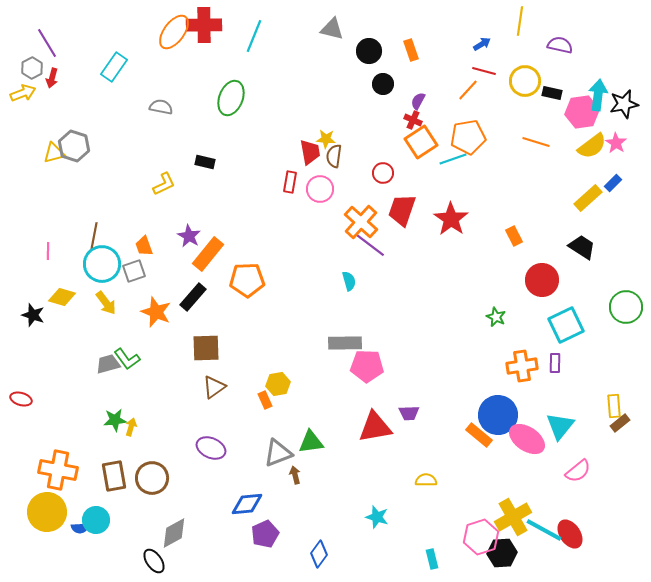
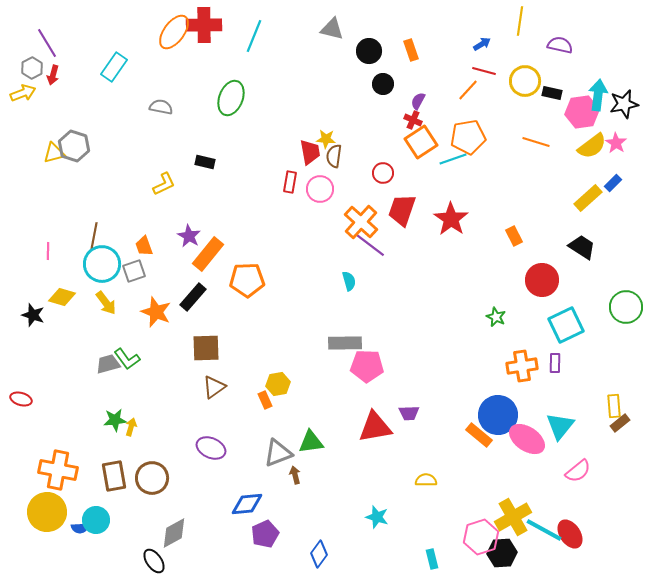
red arrow at (52, 78): moved 1 px right, 3 px up
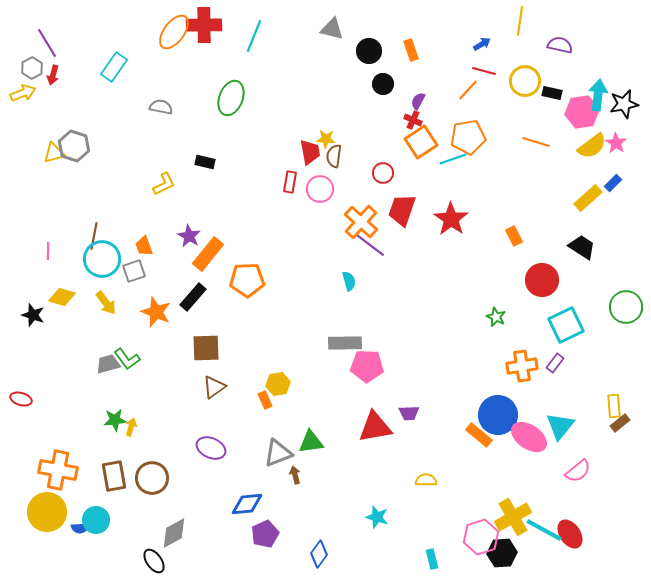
cyan circle at (102, 264): moved 5 px up
purple rectangle at (555, 363): rotated 36 degrees clockwise
pink ellipse at (527, 439): moved 2 px right, 2 px up
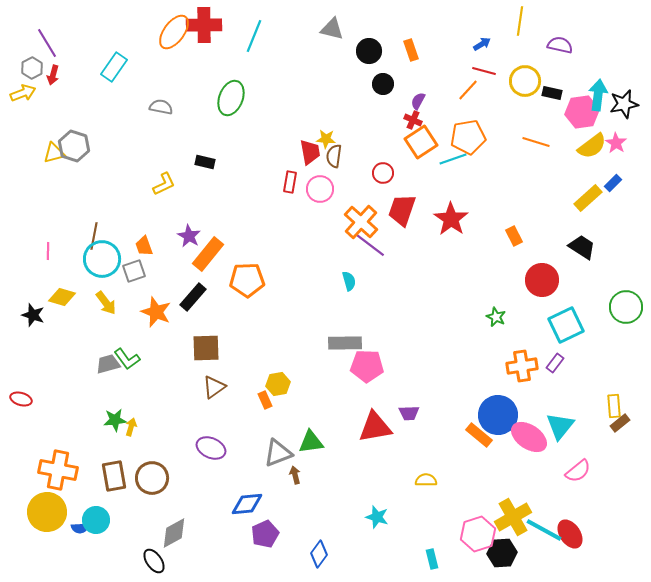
pink hexagon at (481, 537): moved 3 px left, 3 px up
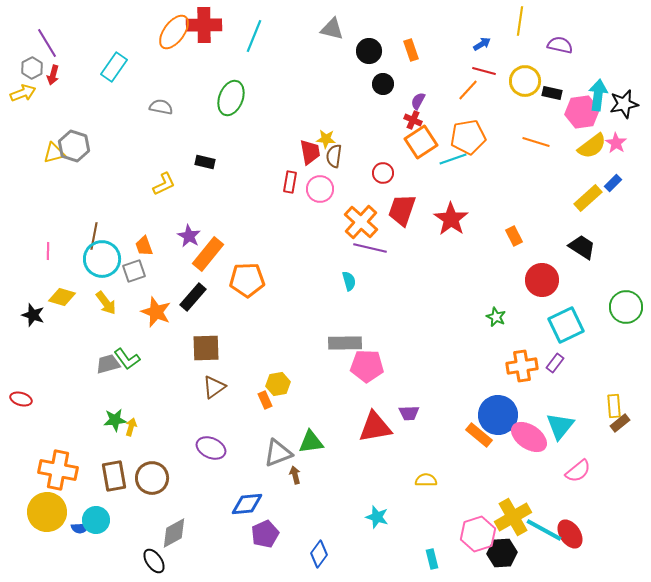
purple line at (370, 245): moved 3 px down; rotated 24 degrees counterclockwise
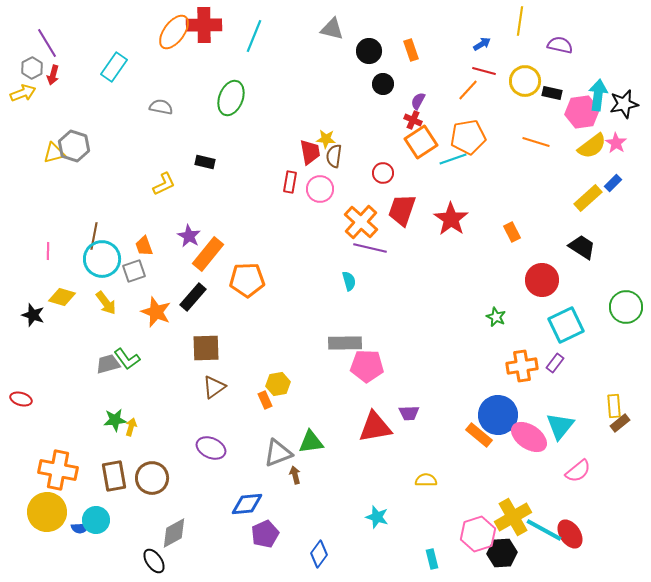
orange rectangle at (514, 236): moved 2 px left, 4 px up
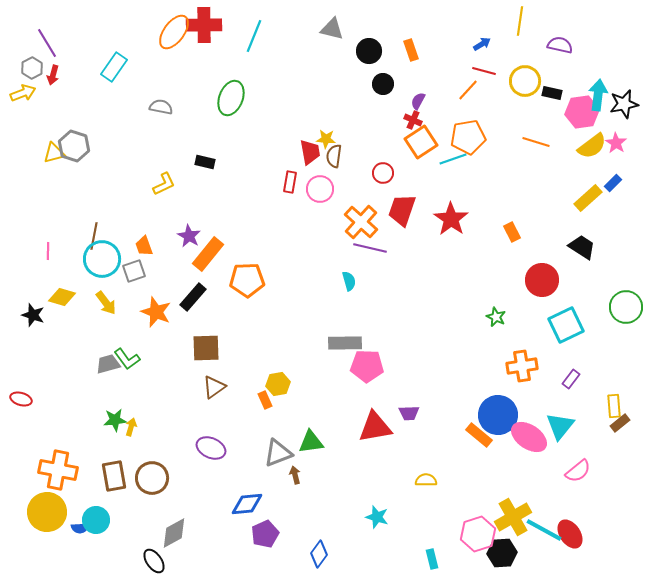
purple rectangle at (555, 363): moved 16 px right, 16 px down
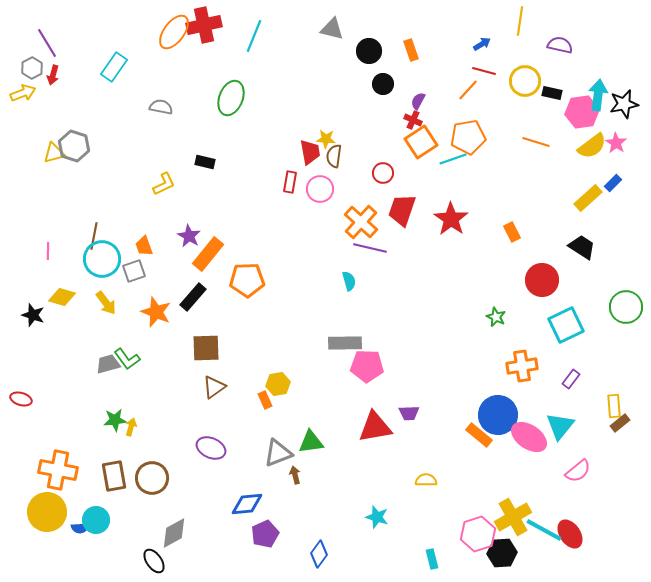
red cross at (204, 25): rotated 12 degrees counterclockwise
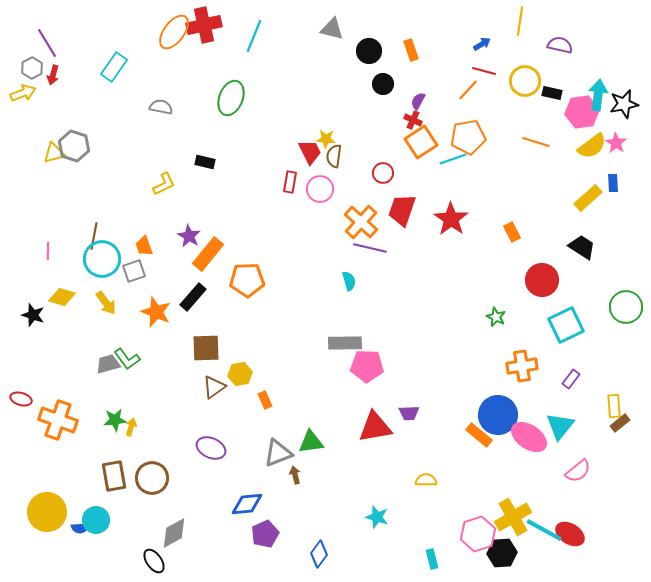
red trapezoid at (310, 152): rotated 16 degrees counterclockwise
blue rectangle at (613, 183): rotated 48 degrees counterclockwise
yellow hexagon at (278, 384): moved 38 px left, 10 px up
orange cross at (58, 470): moved 50 px up; rotated 9 degrees clockwise
red ellipse at (570, 534): rotated 24 degrees counterclockwise
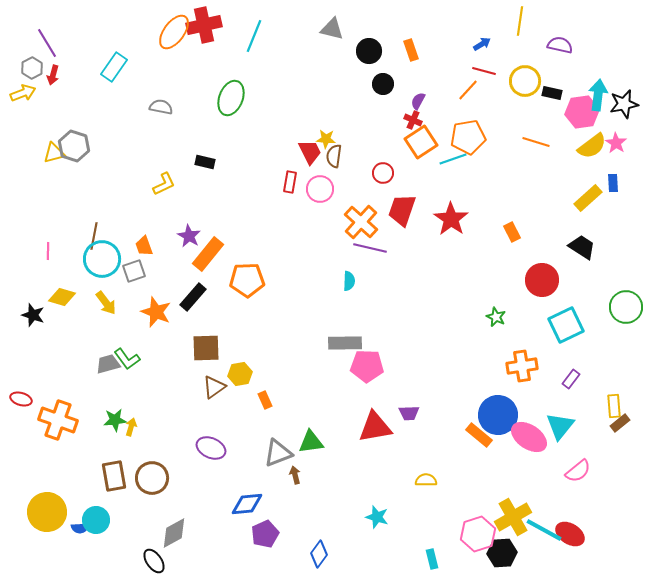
cyan semicircle at (349, 281): rotated 18 degrees clockwise
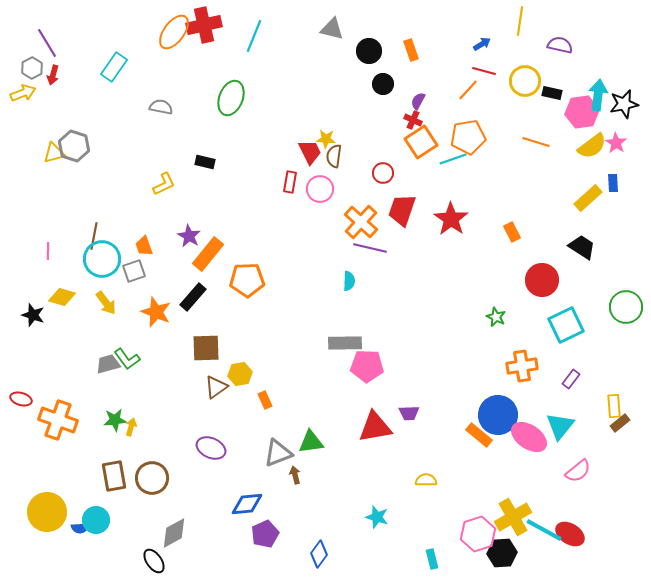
brown triangle at (214, 387): moved 2 px right
